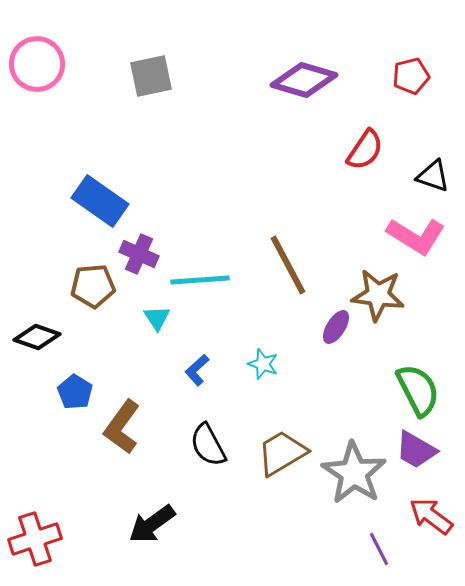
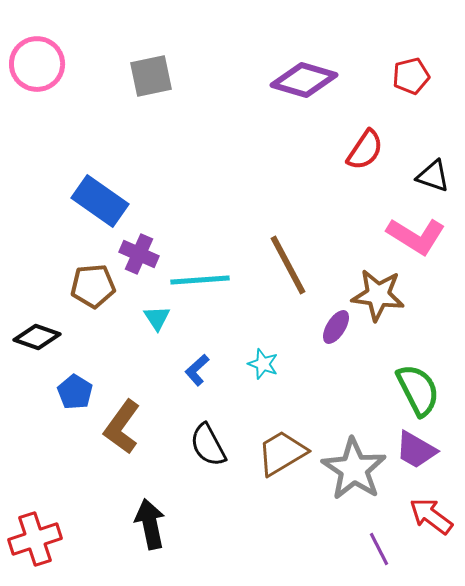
gray star: moved 4 px up
black arrow: moved 2 px left; rotated 114 degrees clockwise
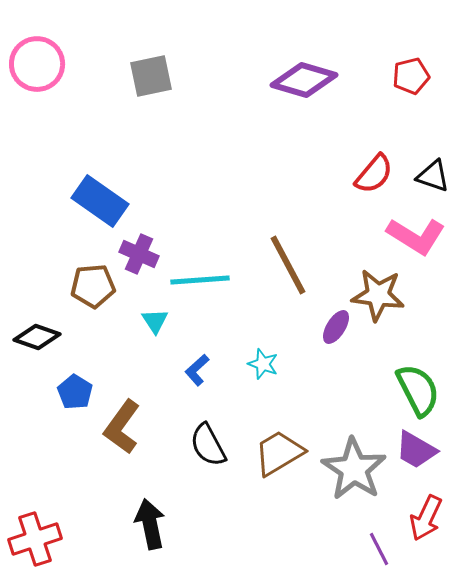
red semicircle: moved 9 px right, 24 px down; rotated 6 degrees clockwise
cyan triangle: moved 2 px left, 3 px down
brown trapezoid: moved 3 px left
red arrow: moved 5 px left, 2 px down; rotated 102 degrees counterclockwise
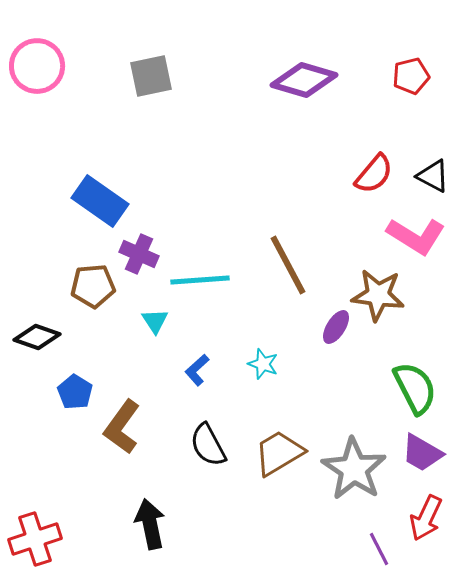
pink circle: moved 2 px down
black triangle: rotated 9 degrees clockwise
green semicircle: moved 3 px left, 2 px up
purple trapezoid: moved 6 px right, 3 px down
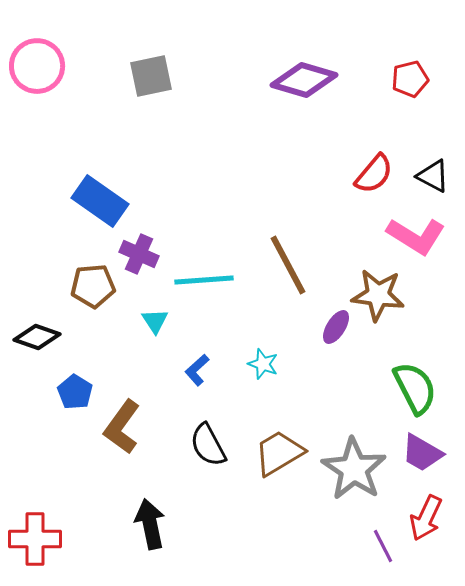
red pentagon: moved 1 px left, 3 px down
cyan line: moved 4 px right
red cross: rotated 18 degrees clockwise
purple line: moved 4 px right, 3 px up
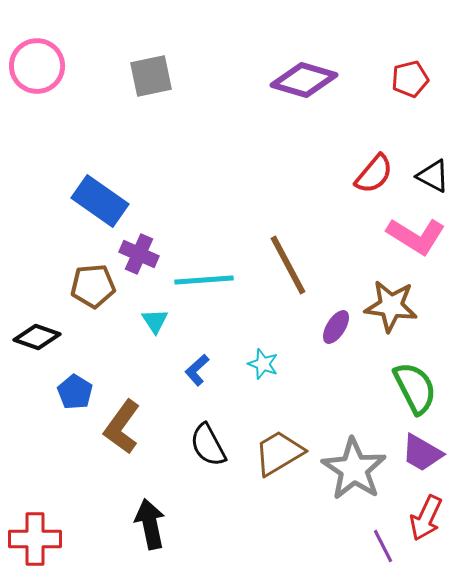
brown star: moved 13 px right, 11 px down
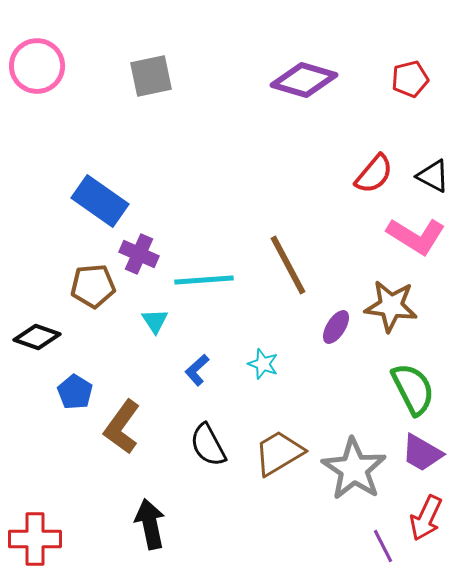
green semicircle: moved 2 px left, 1 px down
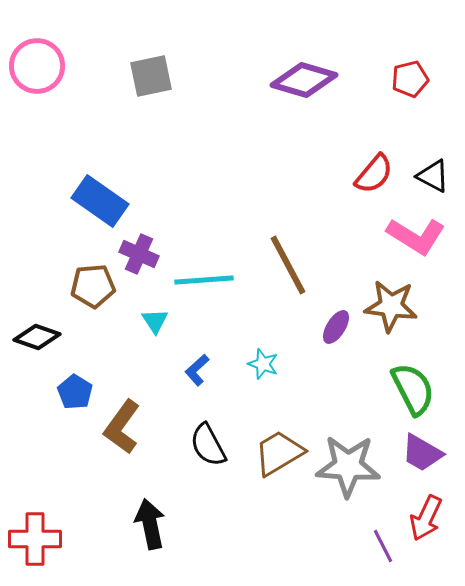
gray star: moved 6 px left, 3 px up; rotated 30 degrees counterclockwise
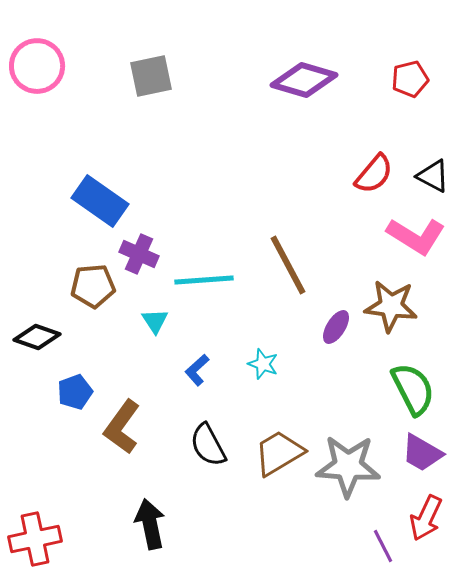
blue pentagon: rotated 20 degrees clockwise
red cross: rotated 12 degrees counterclockwise
